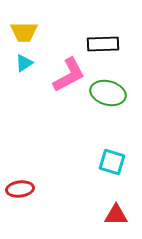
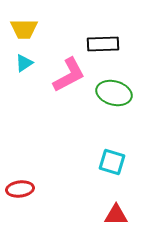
yellow trapezoid: moved 3 px up
green ellipse: moved 6 px right
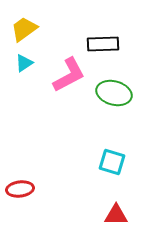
yellow trapezoid: rotated 144 degrees clockwise
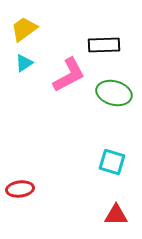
black rectangle: moved 1 px right, 1 px down
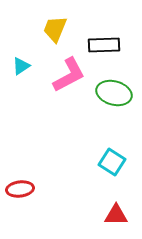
yellow trapezoid: moved 31 px right; rotated 32 degrees counterclockwise
cyan triangle: moved 3 px left, 3 px down
cyan square: rotated 16 degrees clockwise
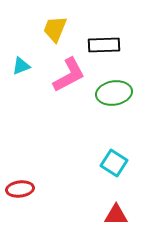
cyan triangle: rotated 12 degrees clockwise
green ellipse: rotated 24 degrees counterclockwise
cyan square: moved 2 px right, 1 px down
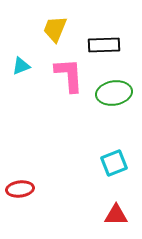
pink L-shape: rotated 66 degrees counterclockwise
cyan square: rotated 36 degrees clockwise
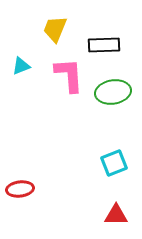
green ellipse: moved 1 px left, 1 px up
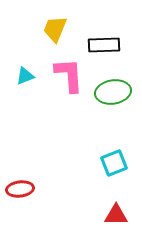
cyan triangle: moved 4 px right, 10 px down
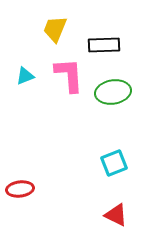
red triangle: rotated 25 degrees clockwise
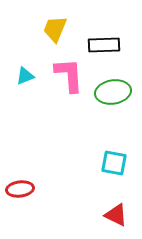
cyan square: rotated 32 degrees clockwise
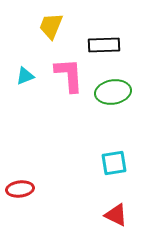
yellow trapezoid: moved 4 px left, 3 px up
cyan square: rotated 20 degrees counterclockwise
